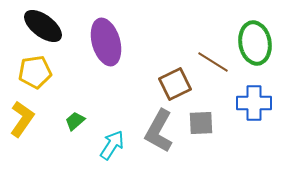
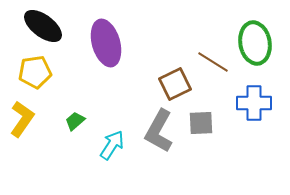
purple ellipse: moved 1 px down
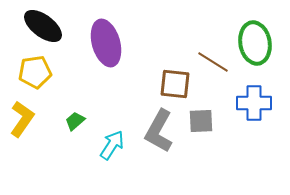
brown square: rotated 32 degrees clockwise
gray square: moved 2 px up
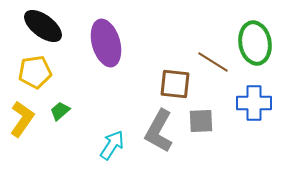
green trapezoid: moved 15 px left, 10 px up
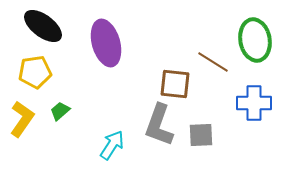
green ellipse: moved 3 px up
gray square: moved 14 px down
gray L-shape: moved 6 px up; rotated 9 degrees counterclockwise
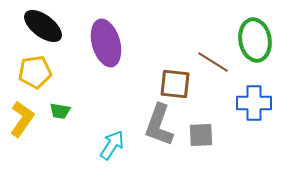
green trapezoid: rotated 130 degrees counterclockwise
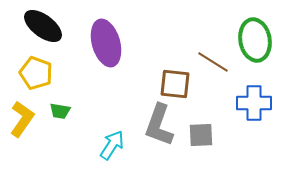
yellow pentagon: moved 1 px right, 1 px down; rotated 28 degrees clockwise
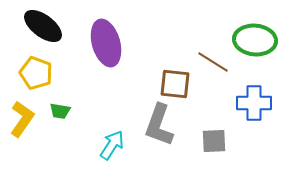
green ellipse: rotated 75 degrees counterclockwise
gray square: moved 13 px right, 6 px down
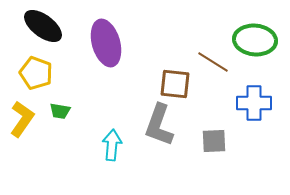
cyan arrow: rotated 28 degrees counterclockwise
